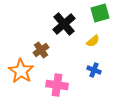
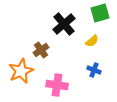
yellow semicircle: moved 1 px left
orange star: rotated 15 degrees clockwise
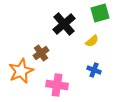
brown cross: moved 3 px down
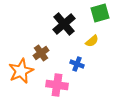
blue cross: moved 17 px left, 6 px up
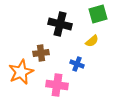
green square: moved 2 px left, 1 px down
black cross: moved 4 px left; rotated 35 degrees counterclockwise
brown cross: rotated 28 degrees clockwise
orange star: moved 1 px down
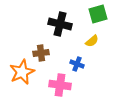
orange star: moved 1 px right
pink cross: moved 3 px right
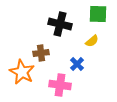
green square: rotated 18 degrees clockwise
blue cross: rotated 24 degrees clockwise
orange star: rotated 20 degrees counterclockwise
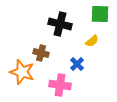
green square: moved 2 px right
brown cross: rotated 21 degrees clockwise
orange star: rotated 10 degrees counterclockwise
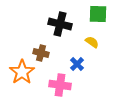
green square: moved 2 px left
yellow semicircle: moved 1 px down; rotated 104 degrees counterclockwise
orange star: rotated 20 degrees clockwise
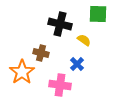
yellow semicircle: moved 8 px left, 2 px up
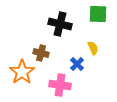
yellow semicircle: moved 9 px right, 8 px down; rotated 32 degrees clockwise
